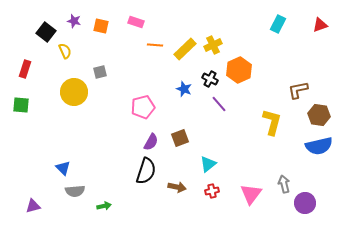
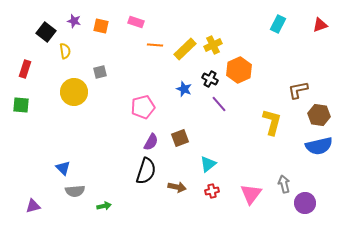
yellow semicircle: rotated 14 degrees clockwise
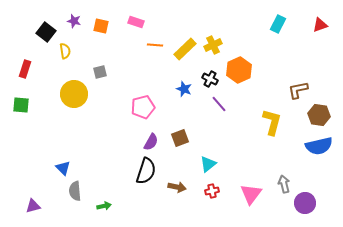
yellow circle: moved 2 px down
gray semicircle: rotated 90 degrees clockwise
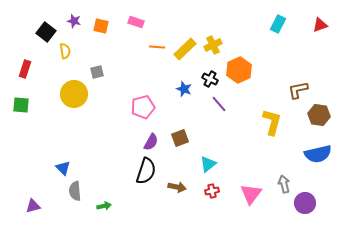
orange line: moved 2 px right, 2 px down
gray square: moved 3 px left
blue semicircle: moved 1 px left, 8 px down
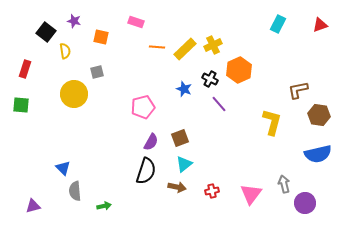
orange square: moved 11 px down
cyan triangle: moved 24 px left
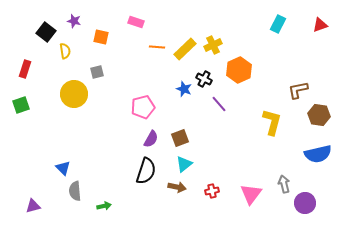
black cross: moved 6 px left
green square: rotated 24 degrees counterclockwise
purple semicircle: moved 3 px up
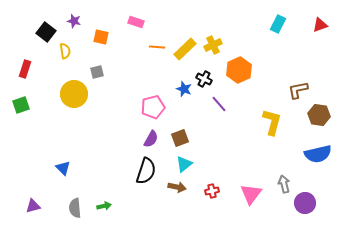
pink pentagon: moved 10 px right
gray semicircle: moved 17 px down
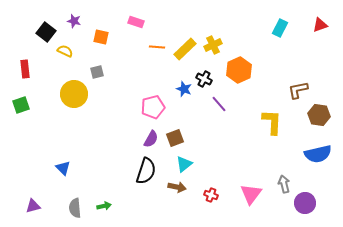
cyan rectangle: moved 2 px right, 4 px down
yellow semicircle: rotated 56 degrees counterclockwise
red rectangle: rotated 24 degrees counterclockwise
yellow L-shape: rotated 12 degrees counterclockwise
brown square: moved 5 px left
red cross: moved 1 px left, 4 px down; rotated 32 degrees clockwise
